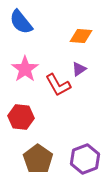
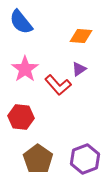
red L-shape: rotated 12 degrees counterclockwise
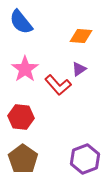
brown pentagon: moved 15 px left
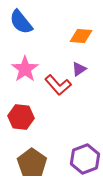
brown pentagon: moved 9 px right, 4 px down
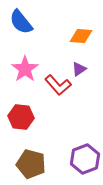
brown pentagon: moved 1 px left, 1 px down; rotated 20 degrees counterclockwise
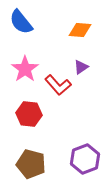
orange diamond: moved 1 px left, 6 px up
purple triangle: moved 2 px right, 2 px up
red hexagon: moved 8 px right, 3 px up
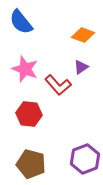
orange diamond: moved 3 px right, 5 px down; rotated 15 degrees clockwise
pink star: rotated 16 degrees counterclockwise
